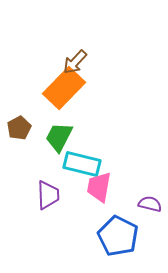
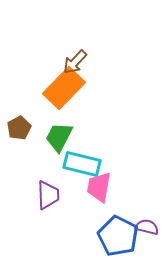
purple semicircle: moved 3 px left, 23 px down
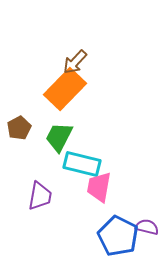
orange rectangle: moved 1 px right, 1 px down
purple trapezoid: moved 8 px left, 1 px down; rotated 12 degrees clockwise
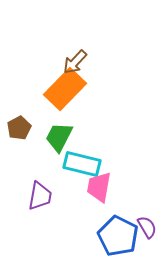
purple semicircle: rotated 45 degrees clockwise
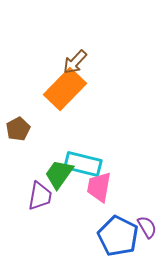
brown pentagon: moved 1 px left, 1 px down
green trapezoid: moved 37 px down; rotated 8 degrees clockwise
cyan rectangle: moved 1 px right
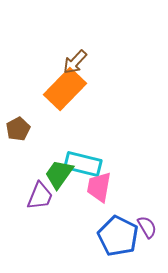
purple trapezoid: rotated 12 degrees clockwise
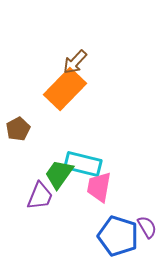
blue pentagon: rotated 9 degrees counterclockwise
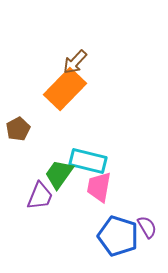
cyan rectangle: moved 5 px right, 3 px up
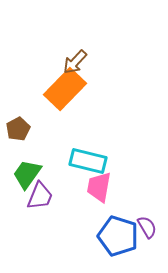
green trapezoid: moved 32 px left
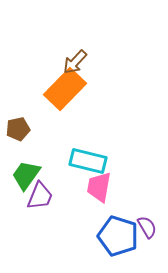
brown pentagon: rotated 15 degrees clockwise
green trapezoid: moved 1 px left, 1 px down
